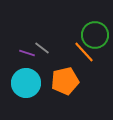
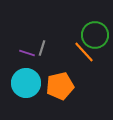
gray line: rotated 70 degrees clockwise
orange pentagon: moved 5 px left, 5 px down
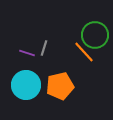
gray line: moved 2 px right
cyan circle: moved 2 px down
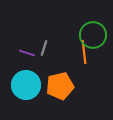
green circle: moved 2 px left
orange line: rotated 35 degrees clockwise
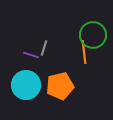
purple line: moved 4 px right, 2 px down
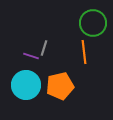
green circle: moved 12 px up
purple line: moved 1 px down
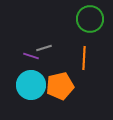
green circle: moved 3 px left, 4 px up
gray line: rotated 56 degrees clockwise
orange line: moved 6 px down; rotated 10 degrees clockwise
cyan circle: moved 5 px right
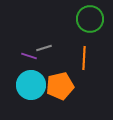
purple line: moved 2 px left
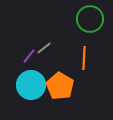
gray line: rotated 21 degrees counterclockwise
purple line: rotated 70 degrees counterclockwise
orange pentagon: rotated 28 degrees counterclockwise
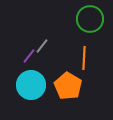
gray line: moved 2 px left, 2 px up; rotated 14 degrees counterclockwise
orange pentagon: moved 8 px right
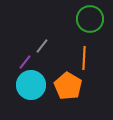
purple line: moved 4 px left, 6 px down
